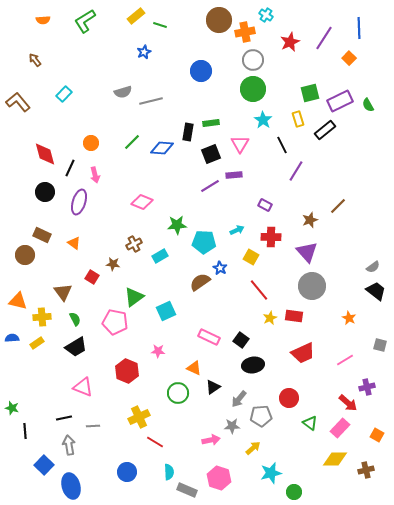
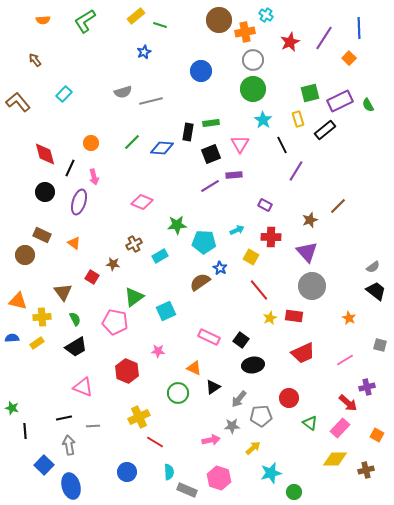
pink arrow at (95, 175): moved 1 px left, 2 px down
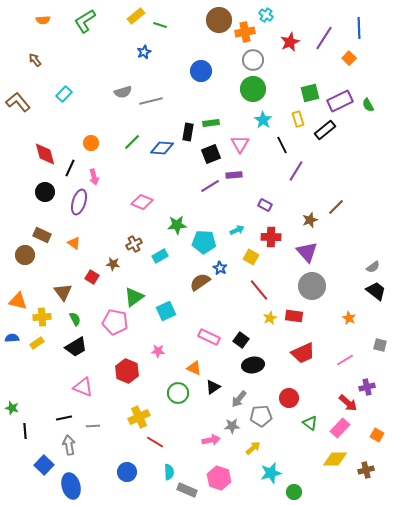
brown line at (338, 206): moved 2 px left, 1 px down
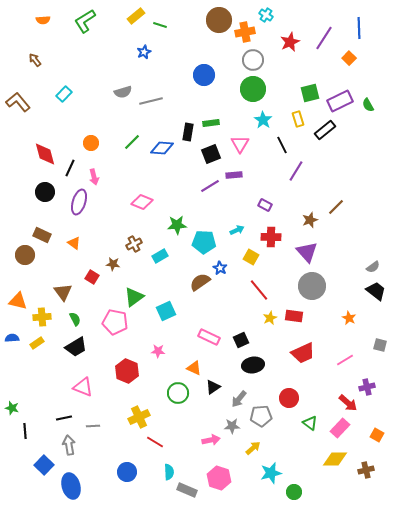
blue circle at (201, 71): moved 3 px right, 4 px down
black square at (241, 340): rotated 28 degrees clockwise
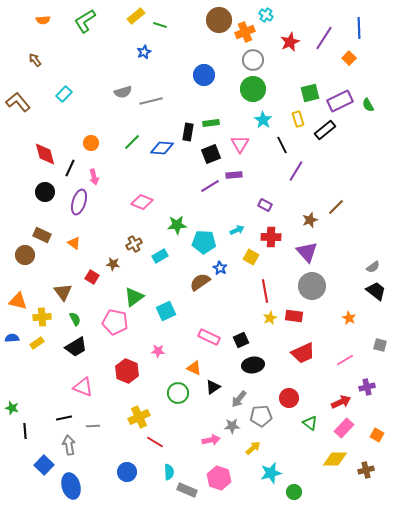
orange cross at (245, 32): rotated 12 degrees counterclockwise
red line at (259, 290): moved 6 px right, 1 px down; rotated 30 degrees clockwise
red arrow at (348, 403): moved 7 px left, 1 px up; rotated 66 degrees counterclockwise
pink rectangle at (340, 428): moved 4 px right
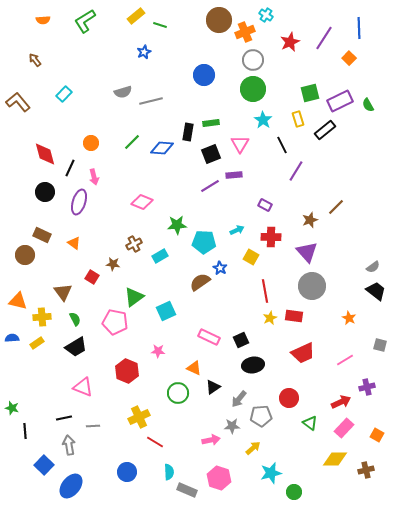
blue ellipse at (71, 486): rotated 55 degrees clockwise
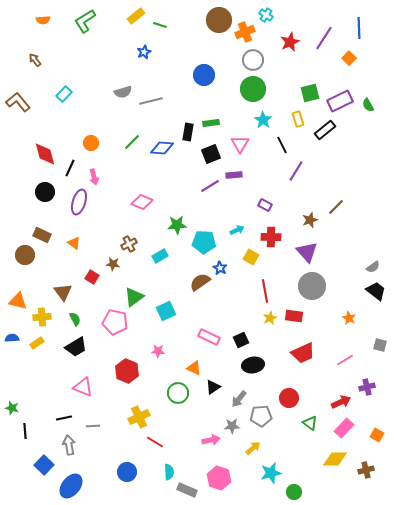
brown cross at (134, 244): moved 5 px left
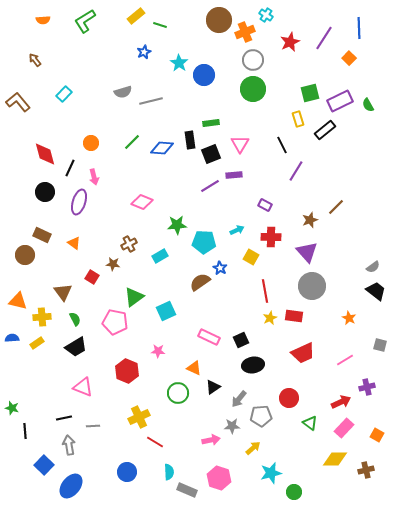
cyan star at (263, 120): moved 84 px left, 57 px up
black rectangle at (188, 132): moved 2 px right, 8 px down; rotated 18 degrees counterclockwise
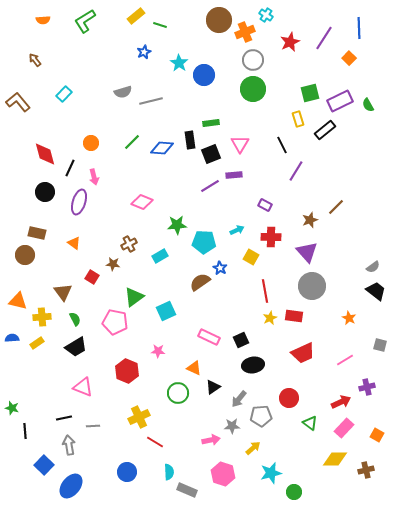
brown rectangle at (42, 235): moved 5 px left, 2 px up; rotated 12 degrees counterclockwise
pink hexagon at (219, 478): moved 4 px right, 4 px up
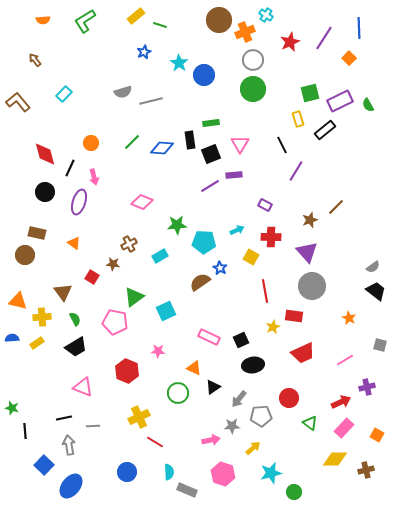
yellow star at (270, 318): moved 3 px right, 9 px down
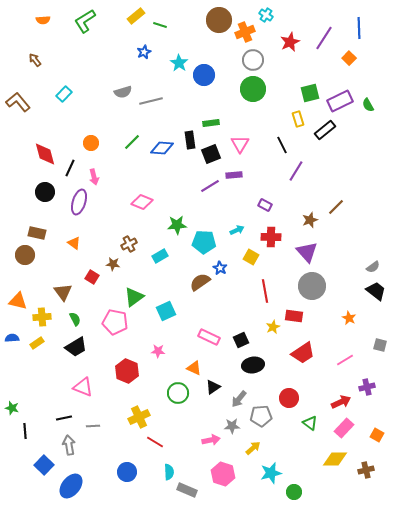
red trapezoid at (303, 353): rotated 10 degrees counterclockwise
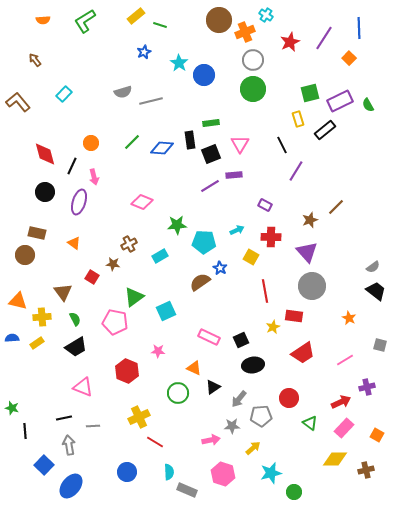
black line at (70, 168): moved 2 px right, 2 px up
